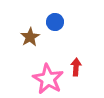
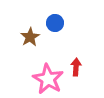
blue circle: moved 1 px down
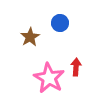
blue circle: moved 5 px right
pink star: moved 1 px right, 1 px up
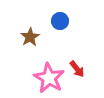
blue circle: moved 2 px up
red arrow: moved 1 px right, 2 px down; rotated 138 degrees clockwise
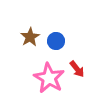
blue circle: moved 4 px left, 20 px down
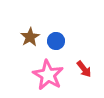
red arrow: moved 7 px right
pink star: moved 1 px left, 3 px up
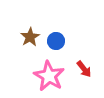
pink star: moved 1 px right, 1 px down
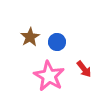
blue circle: moved 1 px right, 1 px down
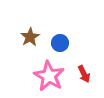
blue circle: moved 3 px right, 1 px down
red arrow: moved 5 px down; rotated 12 degrees clockwise
